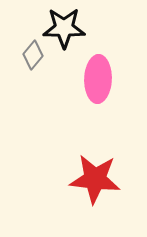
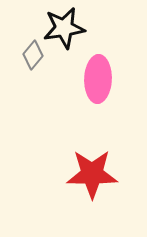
black star: rotated 9 degrees counterclockwise
red star: moved 3 px left, 5 px up; rotated 6 degrees counterclockwise
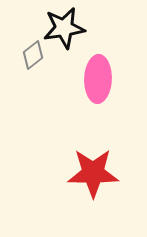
gray diamond: rotated 12 degrees clockwise
red star: moved 1 px right, 1 px up
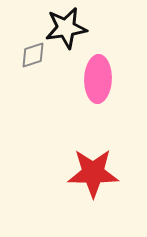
black star: moved 2 px right
gray diamond: rotated 20 degrees clockwise
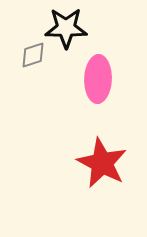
black star: rotated 9 degrees clockwise
red star: moved 9 px right, 10 px up; rotated 27 degrees clockwise
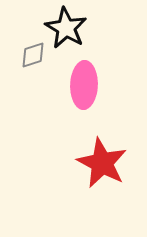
black star: rotated 30 degrees clockwise
pink ellipse: moved 14 px left, 6 px down
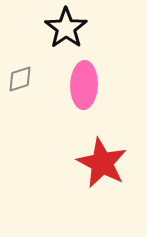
black star: rotated 6 degrees clockwise
gray diamond: moved 13 px left, 24 px down
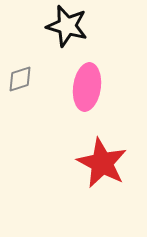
black star: moved 1 px right, 2 px up; rotated 21 degrees counterclockwise
pink ellipse: moved 3 px right, 2 px down; rotated 6 degrees clockwise
